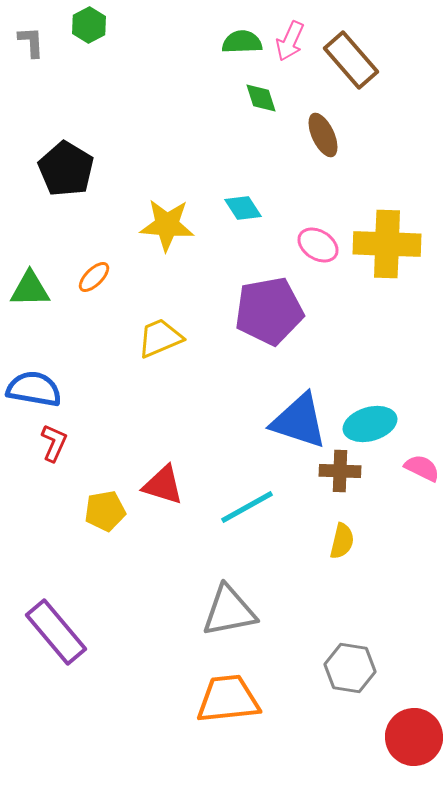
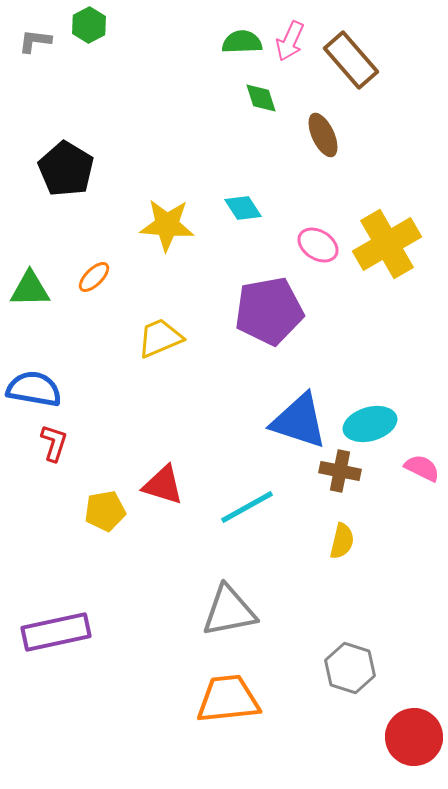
gray L-shape: moved 4 px right, 1 px up; rotated 80 degrees counterclockwise
yellow cross: rotated 32 degrees counterclockwise
red L-shape: rotated 6 degrees counterclockwise
brown cross: rotated 9 degrees clockwise
purple rectangle: rotated 62 degrees counterclockwise
gray hexagon: rotated 9 degrees clockwise
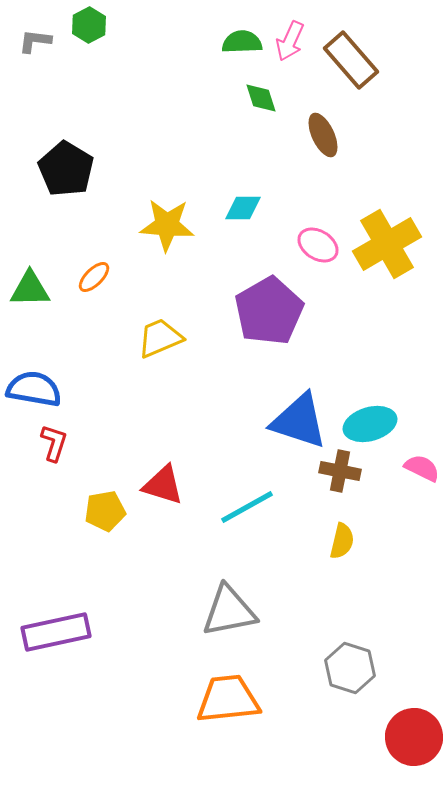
cyan diamond: rotated 57 degrees counterclockwise
purple pentagon: rotated 20 degrees counterclockwise
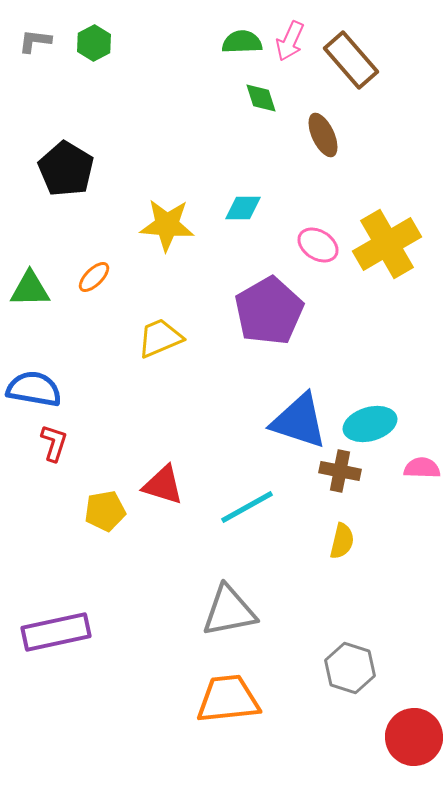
green hexagon: moved 5 px right, 18 px down
pink semicircle: rotated 24 degrees counterclockwise
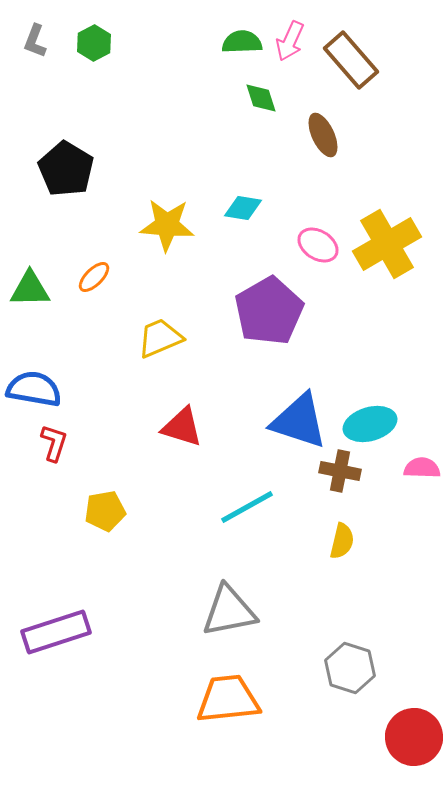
gray L-shape: rotated 76 degrees counterclockwise
cyan diamond: rotated 9 degrees clockwise
red triangle: moved 19 px right, 58 px up
purple rectangle: rotated 6 degrees counterclockwise
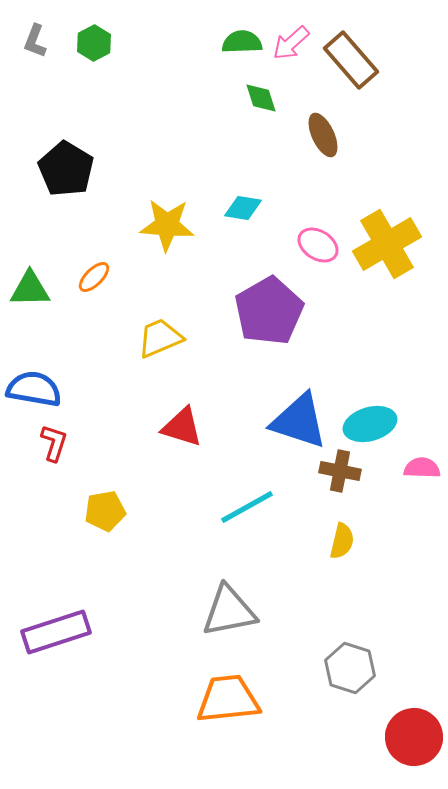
pink arrow: moved 1 px right, 2 px down; rotated 24 degrees clockwise
